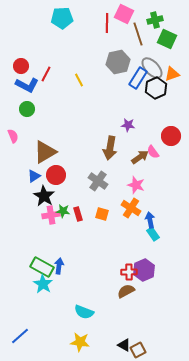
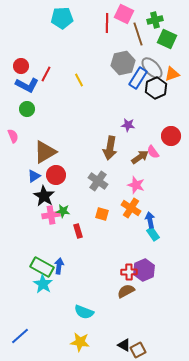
gray hexagon at (118, 62): moved 5 px right, 1 px down
red rectangle at (78, 214): moved 17 px down
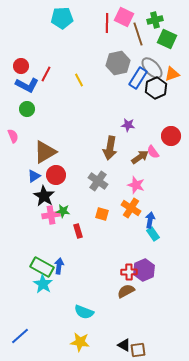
pink square at (124, 14): moved 3 px down
gray hexagon at (123, 63): moved 5 px left
blue arrow at (150, 220): rotated 21 degrees clockwise
brown square at (138, 350): rotated 21 degrees clockwise
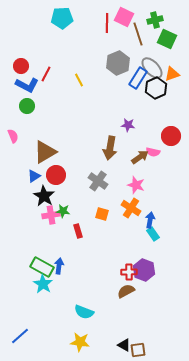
gray hexagon at (118, 63): rotated 10 degrees counterclockwise
green circle at (27, 109): moved 3 px up
pink semicircle at (153, 152): rotated 40 degrees counterclockwise
purple hexagon at (144, 270): rotated 15 degrees counterclockwise
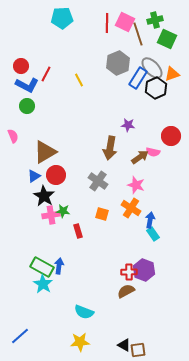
pink square at (124, 17): moved 1 px right, 5 px down
yellow star at (80, 342): rotated 12 degrees counterclockwise
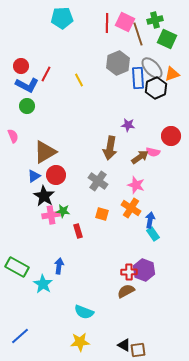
blue rectangle at (138, 78): rotated 35 degrees counterclockwise
green rectangle at (42, 267): moved 25 px left
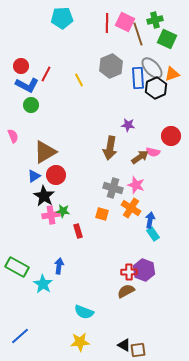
gray hexagon at (118, 63): moved 7 px left, 3 px down
green circle at (27, 106): moved 4 px right, 1 px up
gray cross at (98, 181): moved 15 px right, 7 px down; rotated 18 degrees counterclockwise
